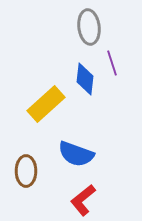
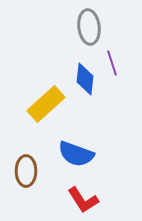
red L-shape: rotated 84 degrees counterclockwise
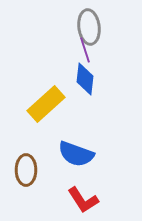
purple line: moved 27 px left, 13 px up
brown ellipse: moved 1 px up
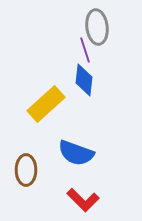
gray ellipse: moved 8 px right
blue diamond: moved 1 px left, 1 px down
blue semicircle: moved 1 px up
red L-shape: rotated 12 degrees counterclockwise
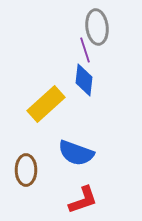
red L-shape: rotated 64 degrees counterclockwise
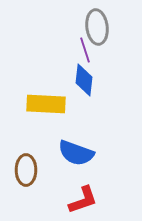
yellow rectangle: rotated 45 degrees clockwise
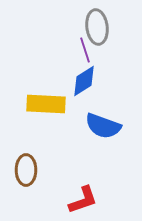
blue diamond: moved 1 px down; rotated 52 degrees clockwise
blue semicircle: moved 27 px right, 27 px up
